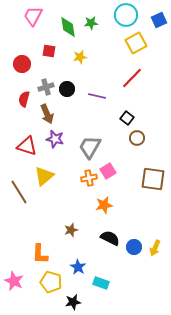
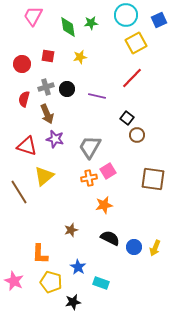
red square: moved 1 px left, 5 px down
brown circle: moved 3 px up
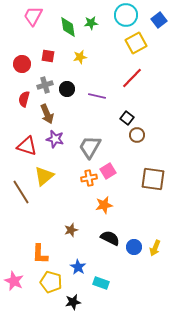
blue square: rotated 14 degrees counterclockwise
gray cross: moved 1 px left, 2 px up
brown line: moved 2 px right
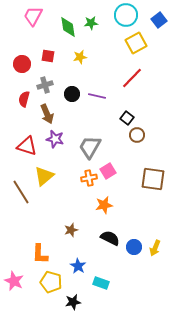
black circle: moved 5 px right, 5 px down
blue star: moved 1 px up
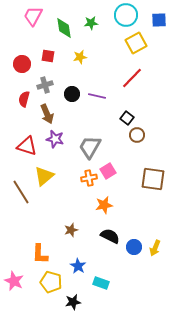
blue square: rotated 35 degrees clockwise
green diamond: moved 4 px left, 1 px down
black semicircle: moved 2 px up
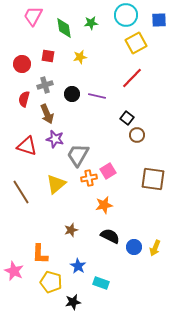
gray trapezoid: moved 12 px left, 8 px down
yellow triangle: moved 12 px right, 8 px down
pink star: moved 10 px up
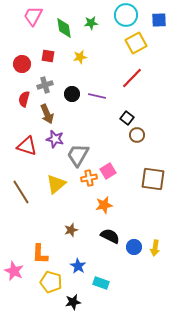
yellow arrow: rotated 14 degrees counterclockwise
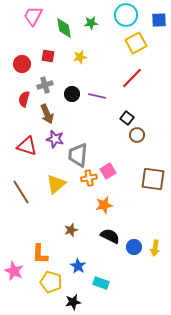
gray trapezoid: rotated 25 degrees counterclockwise
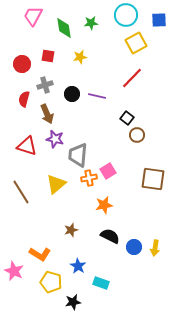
orange L-shape: rotated 60 degrees counterclockwise
